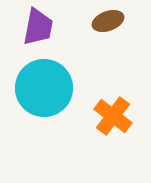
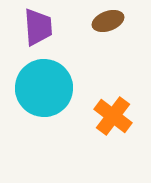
purple trapezoid: rotated 15 degrees counterclockwise
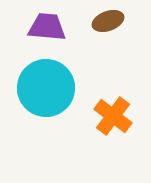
purple trapezoid: moved 9 px right; rotated 81 degrees counterclockwise
cyan circle: moved 2 px right
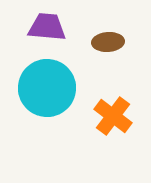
brown ellipse: moved 21 px down; rotated 16 degrees clockwise
cyan circle: moved 1 px right
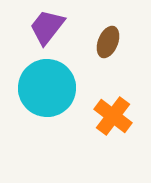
purple trapezoid: rotated 57 degrees counterclockwise
brown ellipse: rotated 64 degrees counterclockwise
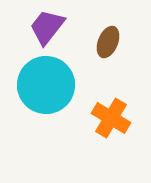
cyan circle: moved 1 px left, 3 px up
orange cross: moved 2 px left, 2 px down; rotated 6 degrees counterclockwise
